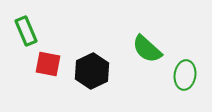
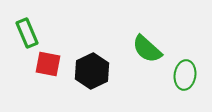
green rectangle: moved 1 px right, 2 px down
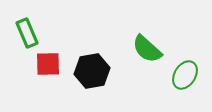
red square: rotated 12 degrees counterclockwise
black hexagon: rotated 16 degrees clockwise
green ellipse: rotated 24 degrees clockwise
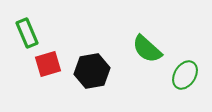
red square: rotated 16 degrees counterclockwise
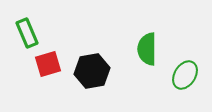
green semicircle: rotated 48 degrees clockwise
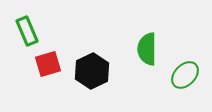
green rectangle: moved 2 px up
black hexagon: rotated 16 degrees counterclockwise
green ellipse: rotated 12 degrees clockwise
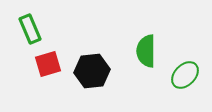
green rectangle: moved 3 px right, 2 px up
green semicircle: moved 1 px left, 2 px down
black hexagon: rotated 20 degrees clockwise
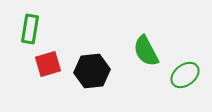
green rectangle: rotated 32 degrees clockwise
green semicircle: rotated 28 degrees counterclockwise
green ellipse: rotated 8 degrees clockwise
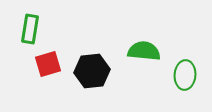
green semicircle: moved 2 px left; rotated 124 degrees clockwise
green ellipse: rotated 48 degrees counterclockwise
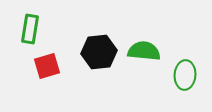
red square: moved 1 px left, 2 px down
black hexagon: moved 7 px right, 19 px up
